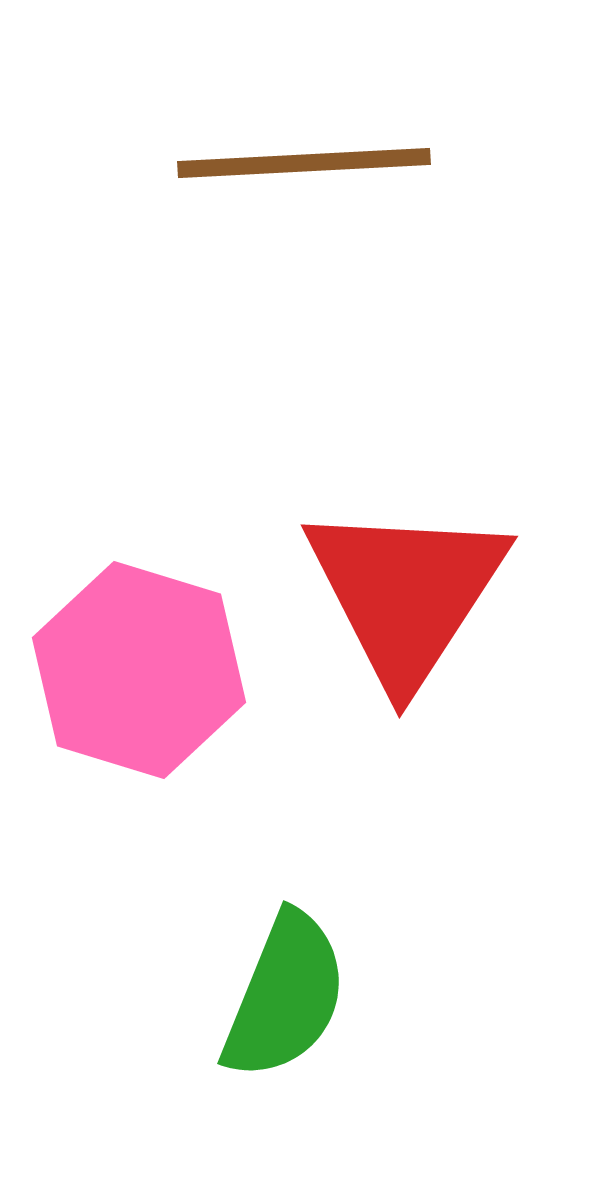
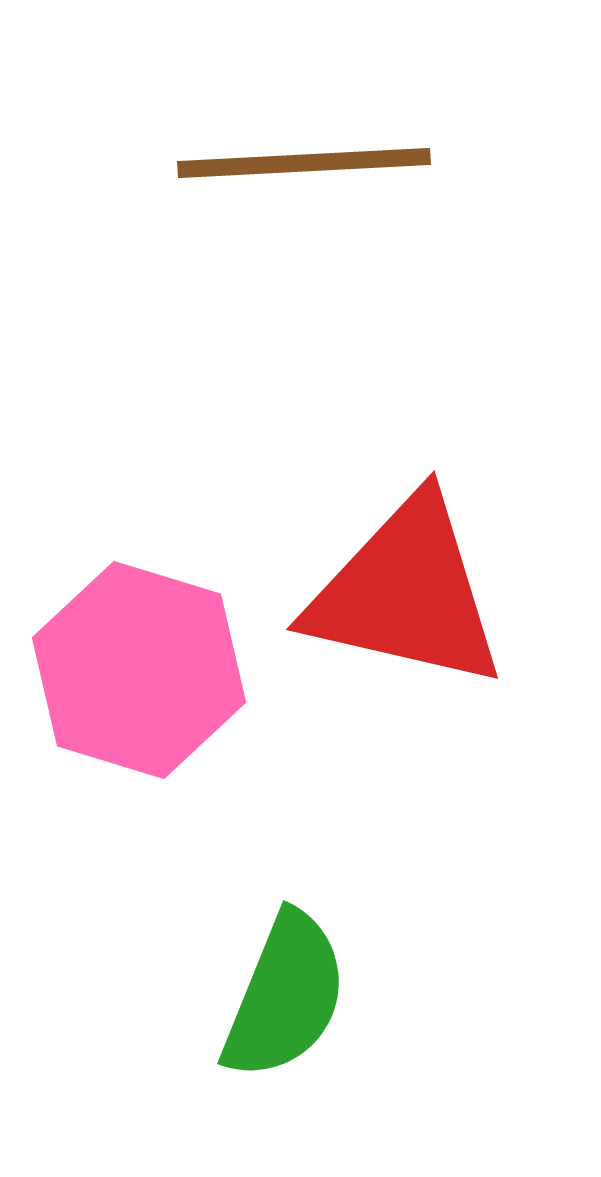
red triangle: rotated 50 degrees counterclockwise
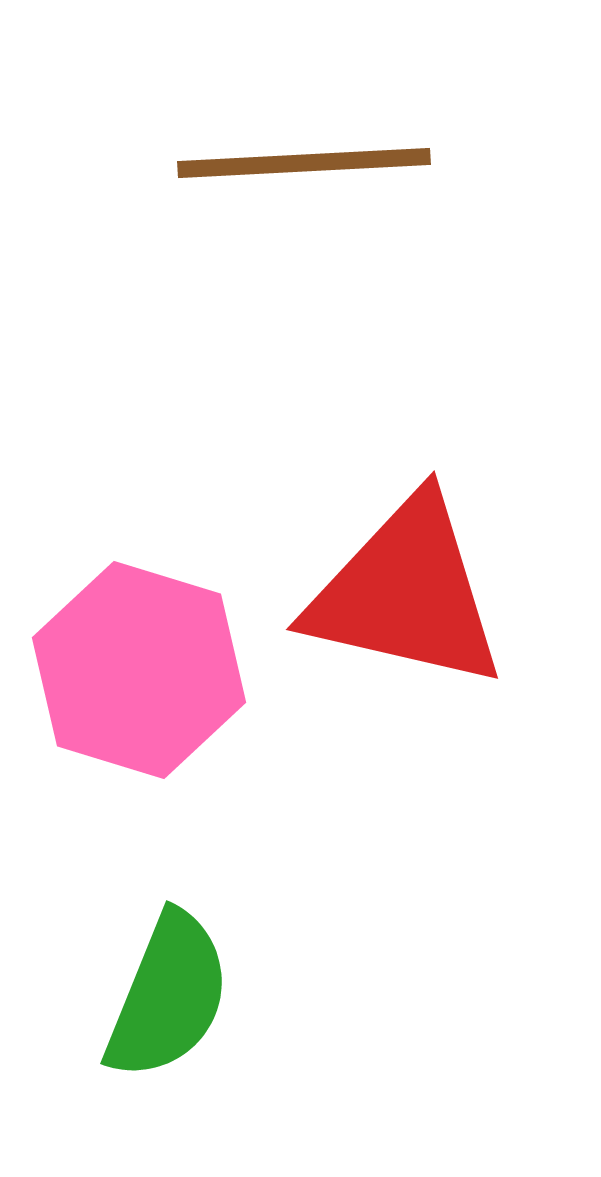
green semicircle: moved 117 px left
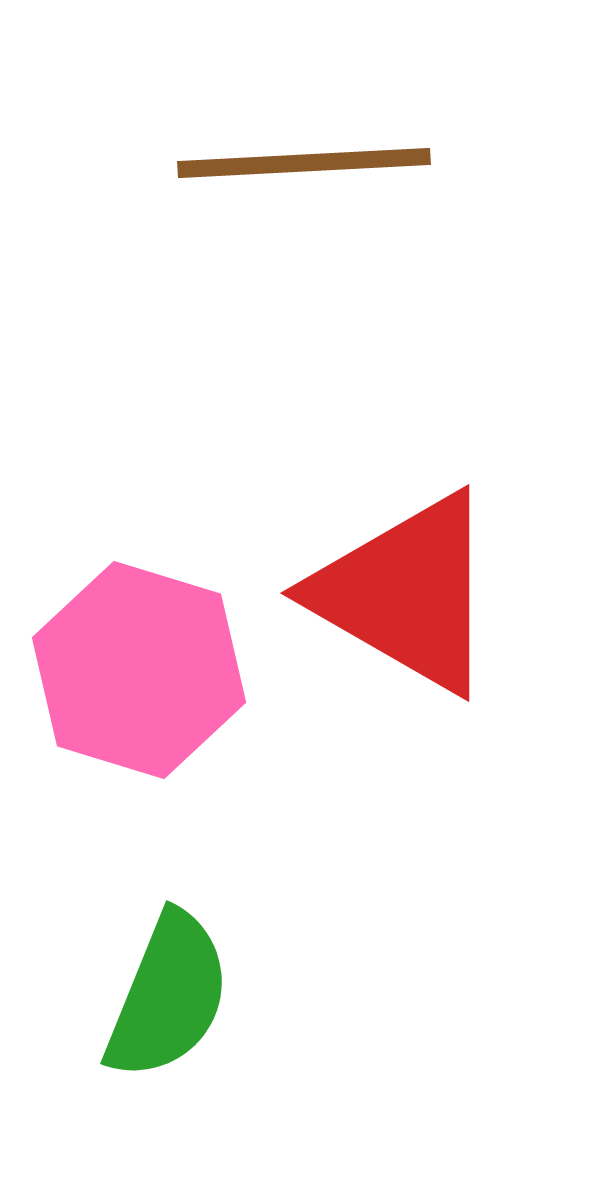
red triangle: rotated 17 degrees clockwise
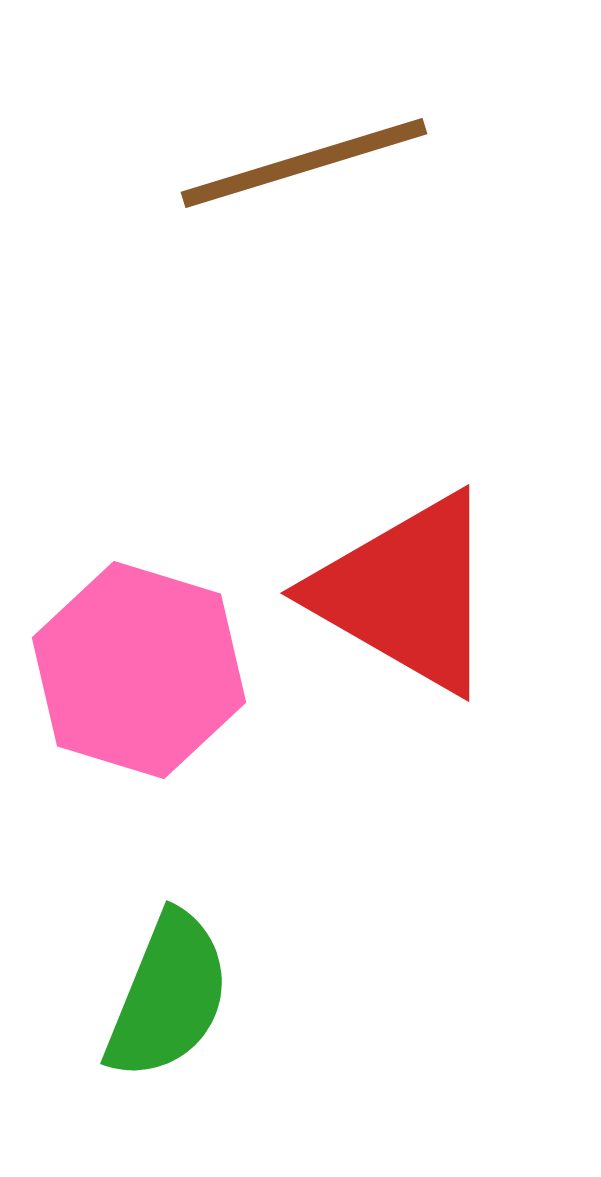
brown line: rotated 14 degrees counterclockwise
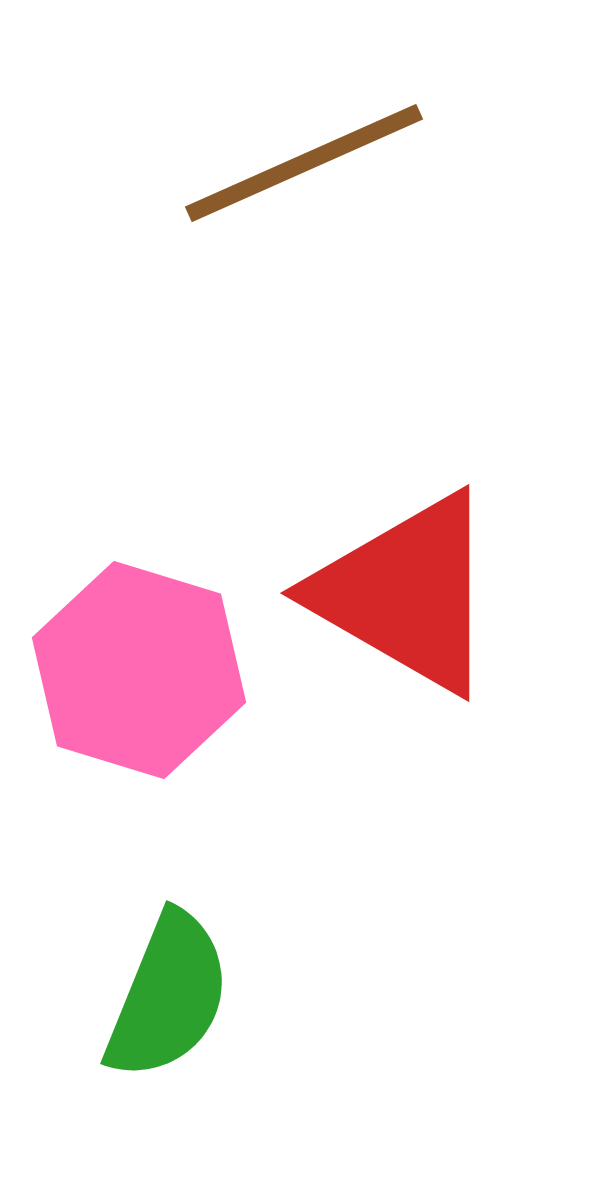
brown line: rotated 7 degrees counterclockwise
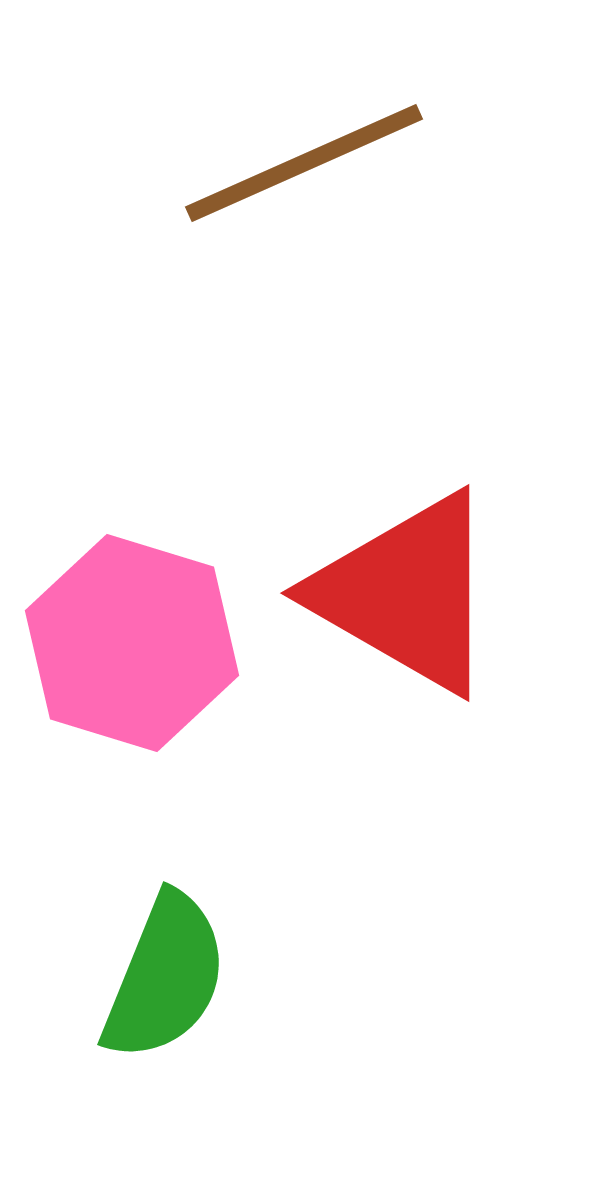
pink hexagon: moved 7 px left, 27 px up
green semicircle: moved 3 px left, 19 px up
